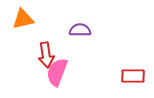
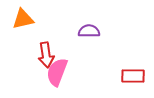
purple semicircle: moved 9 px right, 1 px down
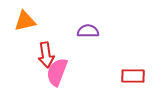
orange triangle: moved 2 px right, 2 px down
purple semicircle: moved 1 px left
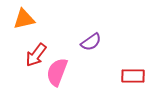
orange triangle: moved 1 px left, 2 px up
purple semicircle: moved 3 px right, 11 px down; rotated 145 degrees clockwise
red arrow: moved 10 px left; rotated 45 degrees clockwise
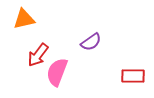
red arrow: moved 2 px right
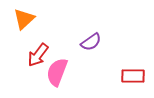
orange triangle: rotated 30 degrees counterclockwise
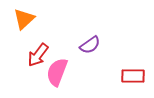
purple semicircle: moved 1 px left, 3 px down
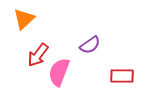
pink semicircle: moved 2 px right
red rectangle: moved 11 px left
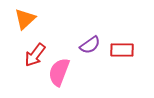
orange triangle: moved 1 px right
red arrow: moved 3 px left
red rectangle: moved 26 px up
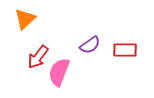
red rectangle: moved 3 px right
red arrow: moved 3 px right, 2 px down
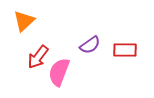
orange triangle: moved 1 px left, 2 px down
